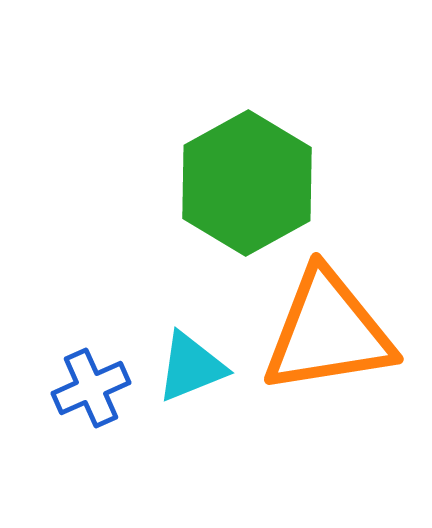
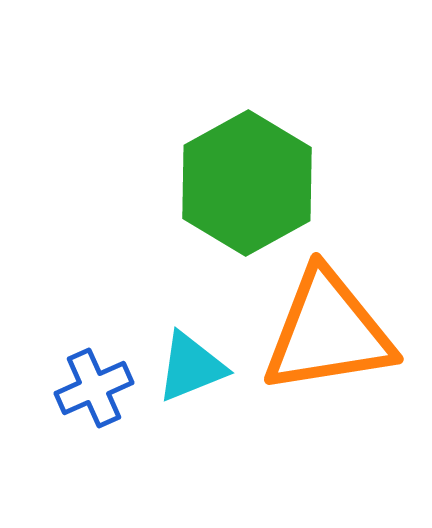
blue cross: moved 3 px right
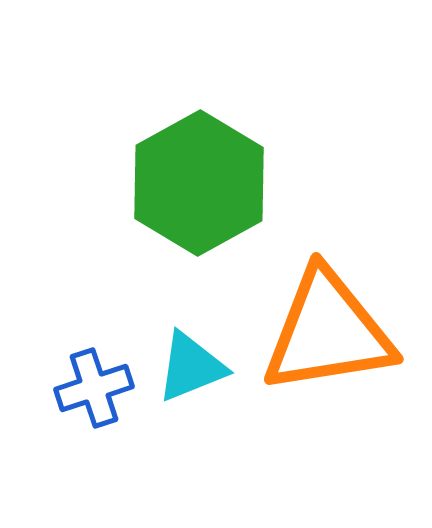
green hexagon: moved 48 px left
blue cross: rotated 6 degrees clockwise
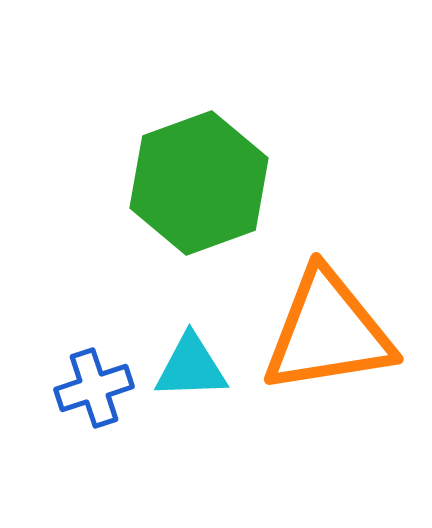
green hexagon: rotated 9 degrees clockwise
cyan triangle: rotated 20 degrees clockwise
